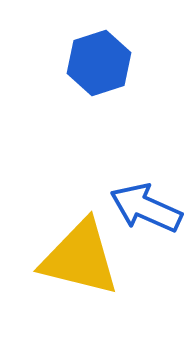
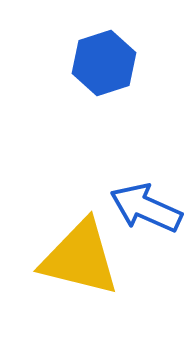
blue hexagon: moved 5 px right
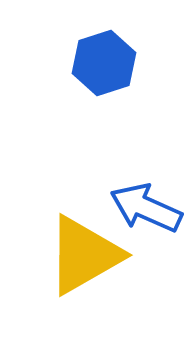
yellow triangle: moved 4 px right, 3 px up; rotated 44 degrees counterclockwise
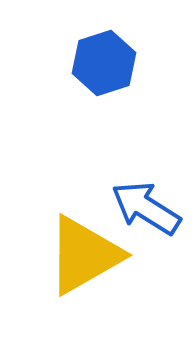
blue arrow: rotated 8 degrees clockwise
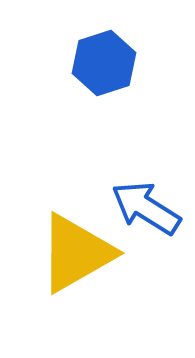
yellow triangle: moved 8 px left, 2 px up
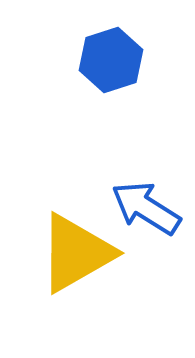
blue hexagon: moved 7 px right, 3 px up
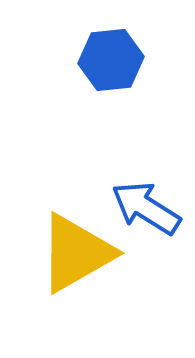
blue hexagon: rotated 12 degrees clockwise
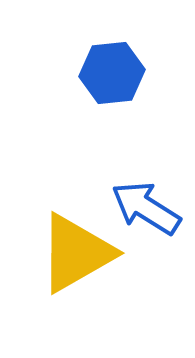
blue hexagon: moved 1 px right, 13 px down
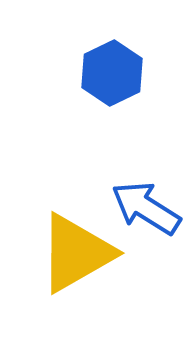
blue hexagon: rotated 20 degrees counterclockwise
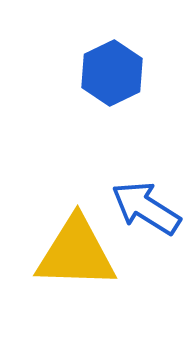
yellow triangle: rotated 32 degrees clockwise
